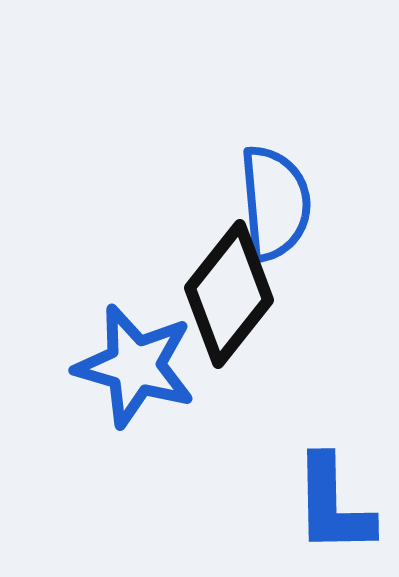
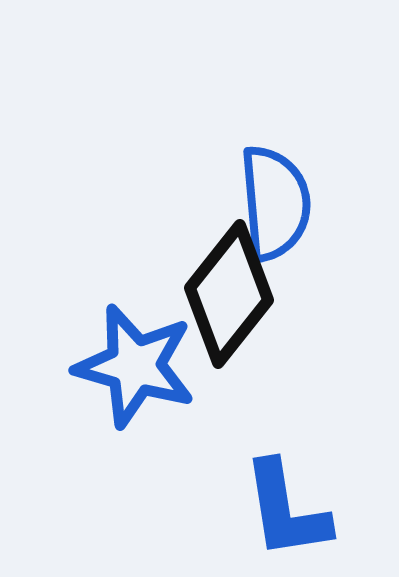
blue L-shape: moved 47 px left, 5 px down; rotated 8 degrees counterclockwise
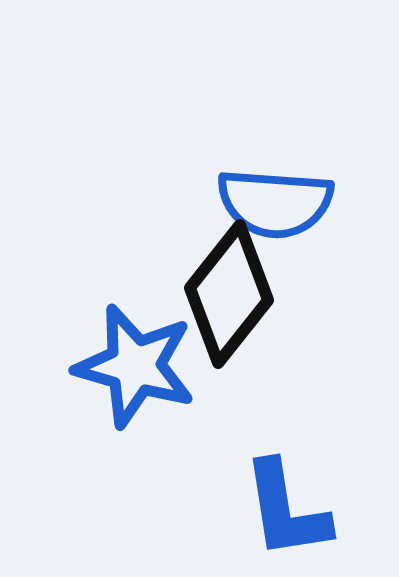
blue semicircle: rotated 99 degrees clockwise
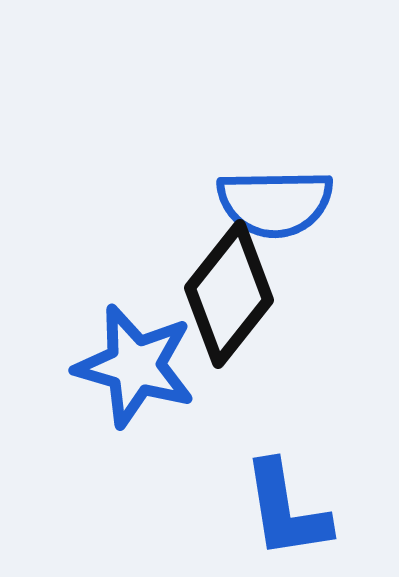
blue semicircle: rotated 5 degrees counterclockwise
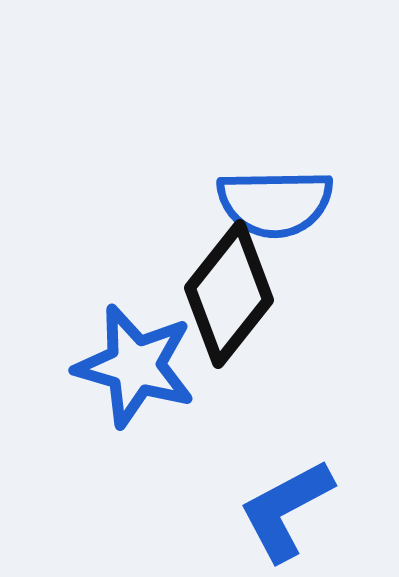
blue L-shape: rotated 71 degrees clockwise
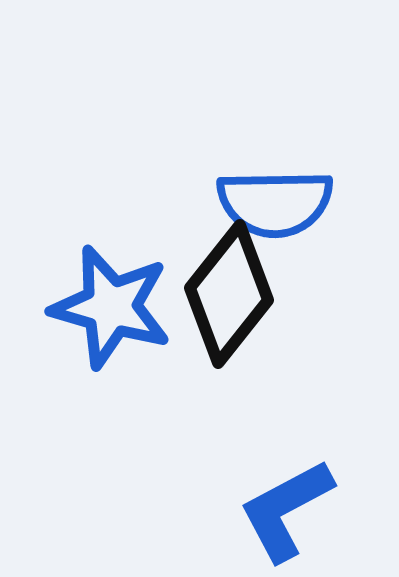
blue star: moved 24 px left, 59 px up
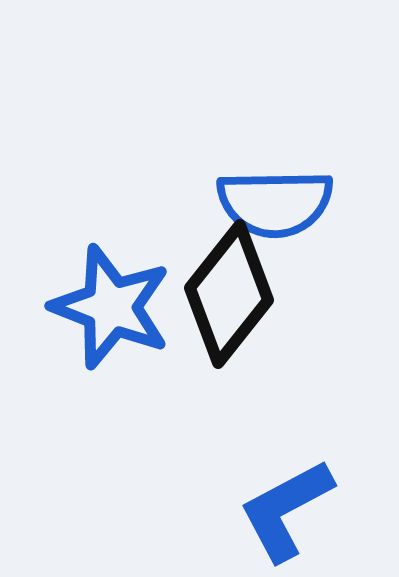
blue star: rotated 5 degrees clockwise
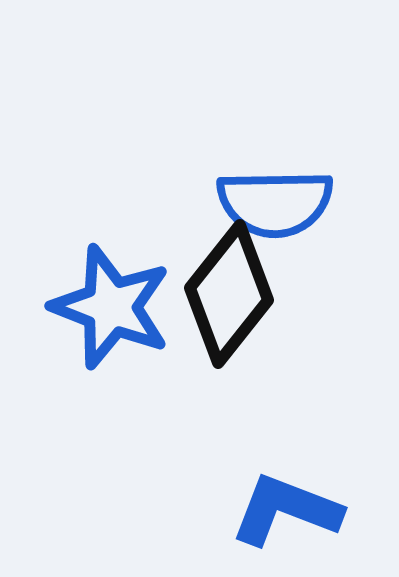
blue L-shape: rotated 49 degrees clockwise
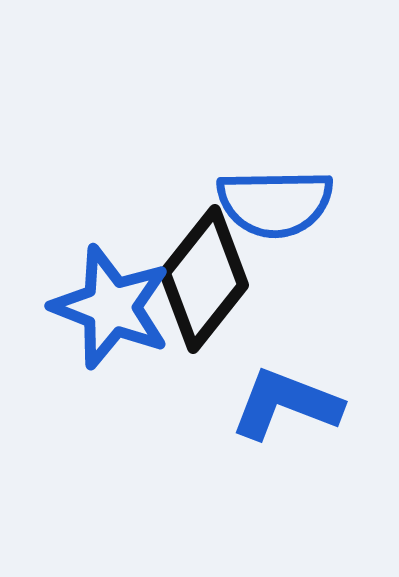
black diamond: moved 25 px left, 15 px up
blue L-shape: moved 106 px up
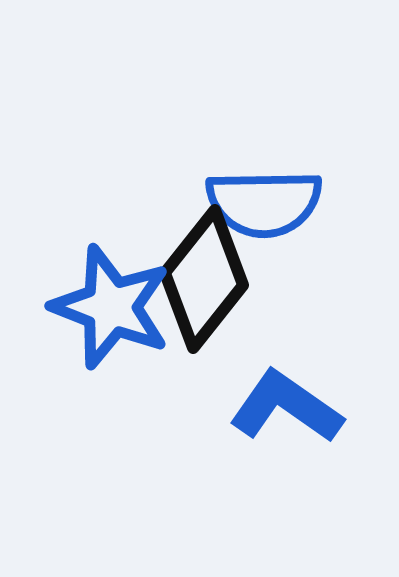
blue semicircle: moved 11 px left
blue L-shape: moved 3 px down; rotated 14 degrees clockwise
